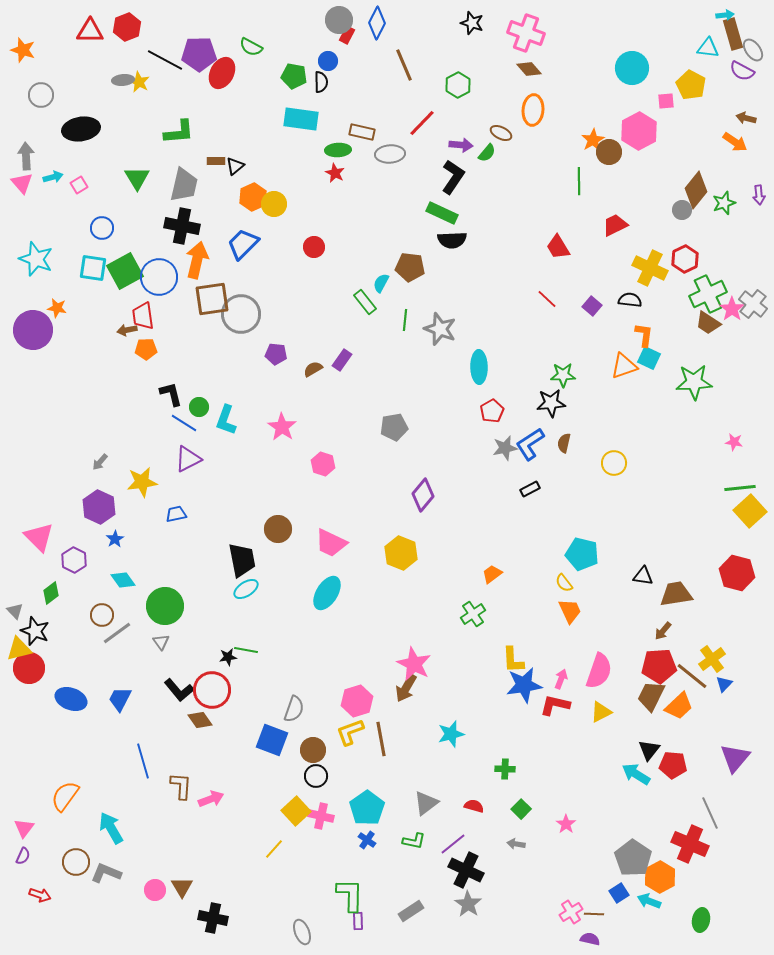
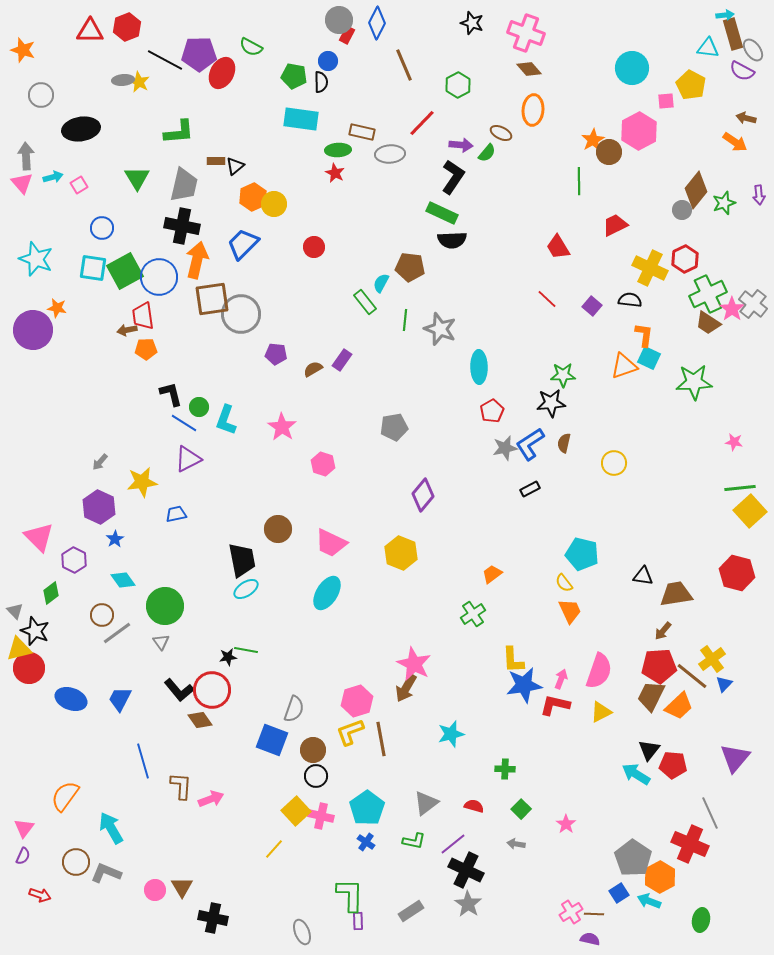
blue cross at (367, 840): moved 1 px left, 2 px down
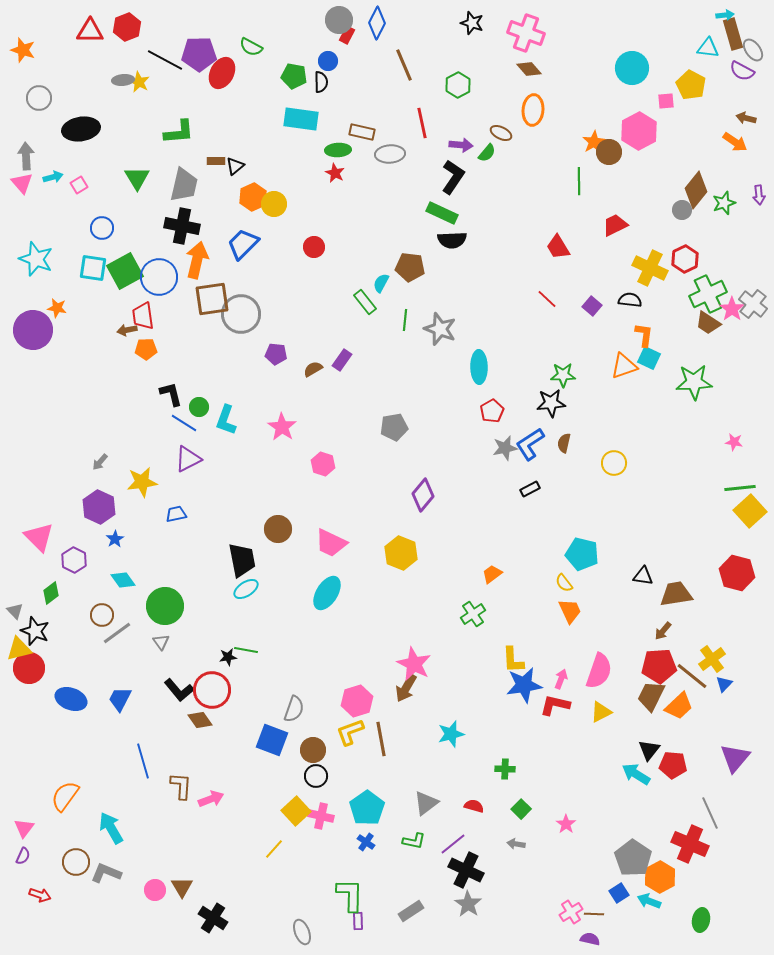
gray circle at (41, 95): moved 2 px left, 3 px down
red line at (422, 123): rotated 56 degrees counterclockwise
orange star at (593, 140): moved 1 px right, 2 px down
black cross at (213, 918): rotated 20 degrees clockwise
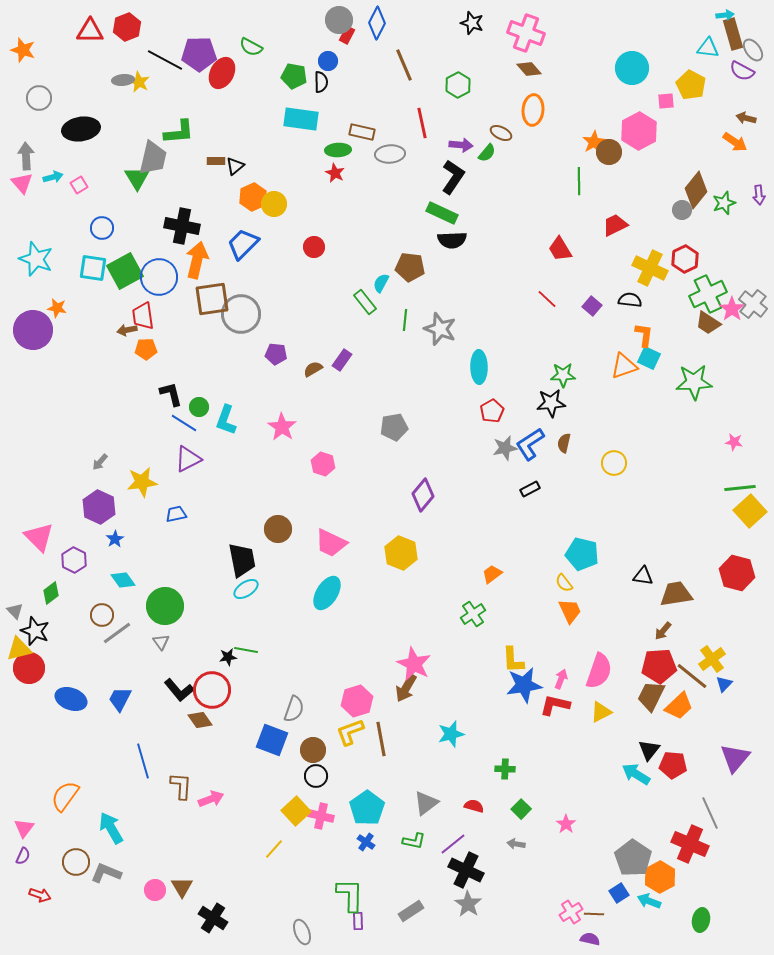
gray trapezoid at (184, 185): moved 31 px left, 27 px up
red trapezoid at (558, 247): moved 2 px right, 2 px down
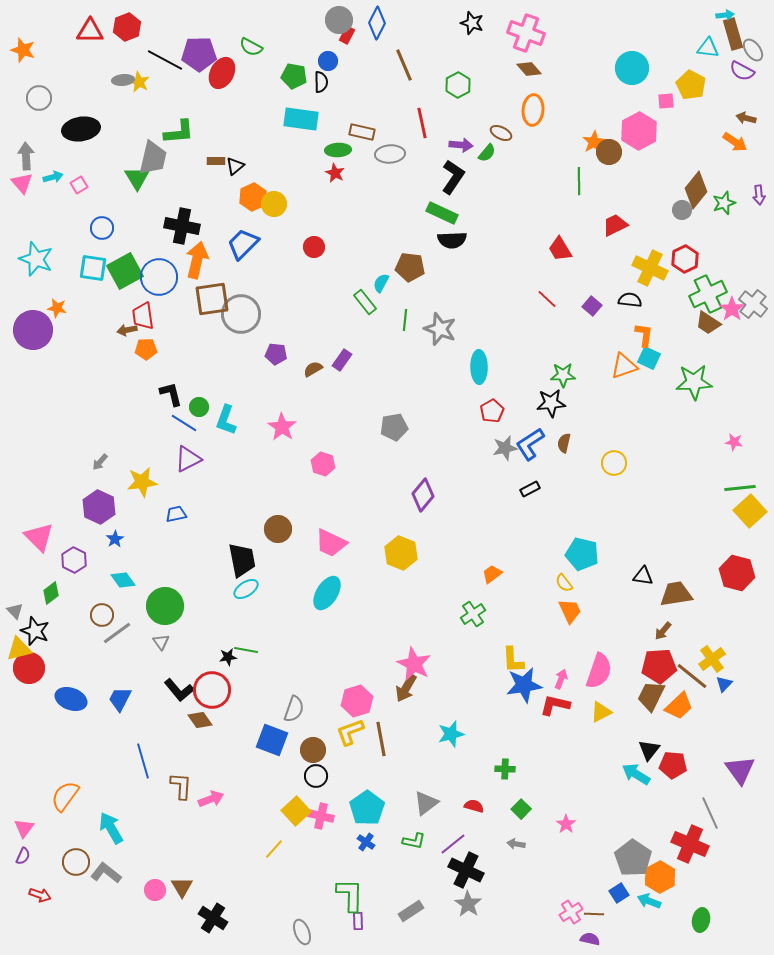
purple triangle at (735, 758): moved 5 px right, 12 px down; rotated 16 degrees counterclockwise
gray L-shape at (106, 873): rotated 16 degrees clockwise
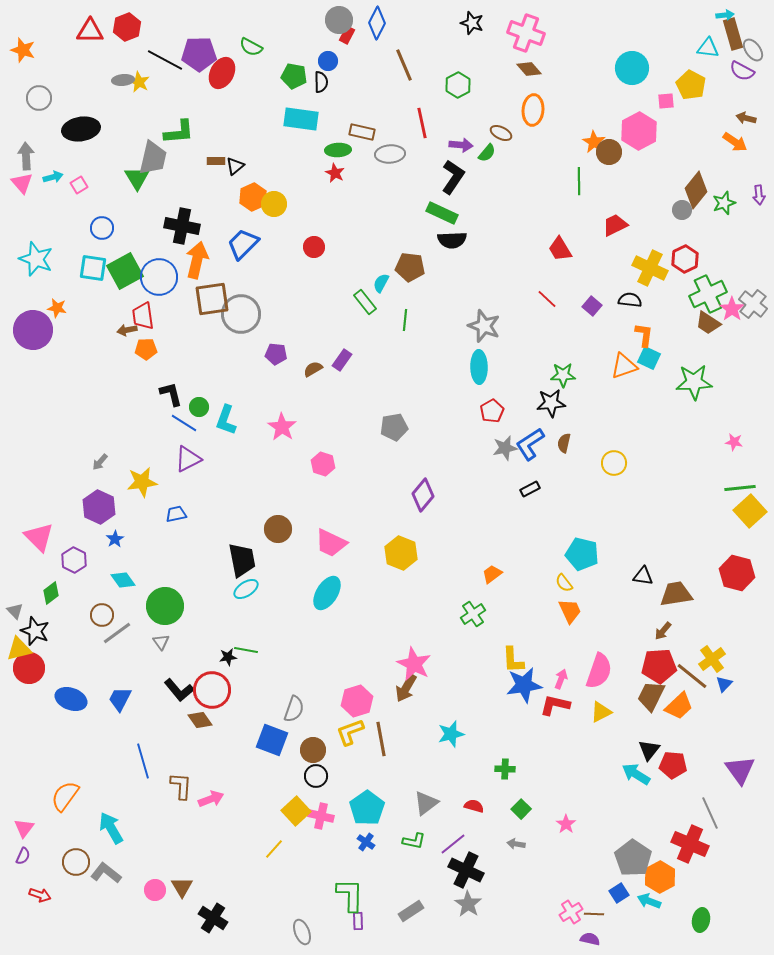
orange star at (594, 142): rotated 10 degrees counterclockwise
gray star at (440, 329): moved 44 px right, 3 px up
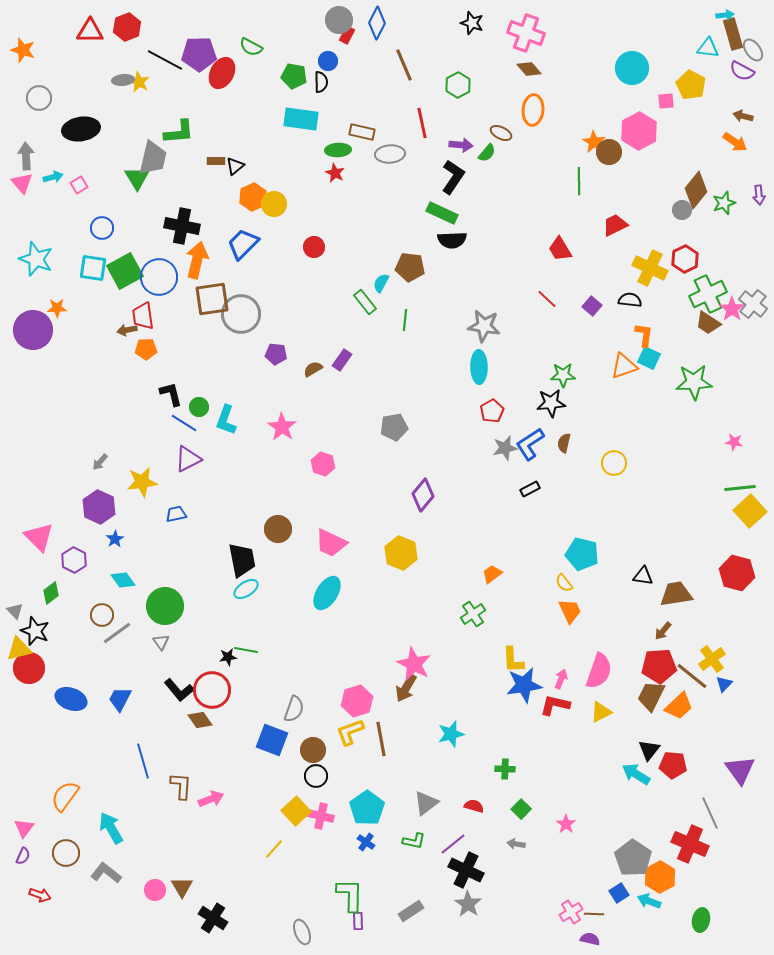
brown arrow at (746, 118): moved 3 px left, 2 px up
orange star at (57, 308): rotated 12 degrees counterclockwise
gray star at (484, 326): rotated 12 degrees counterclockwise
brown circle at (76, 862): moved 10 px left, 9 px up
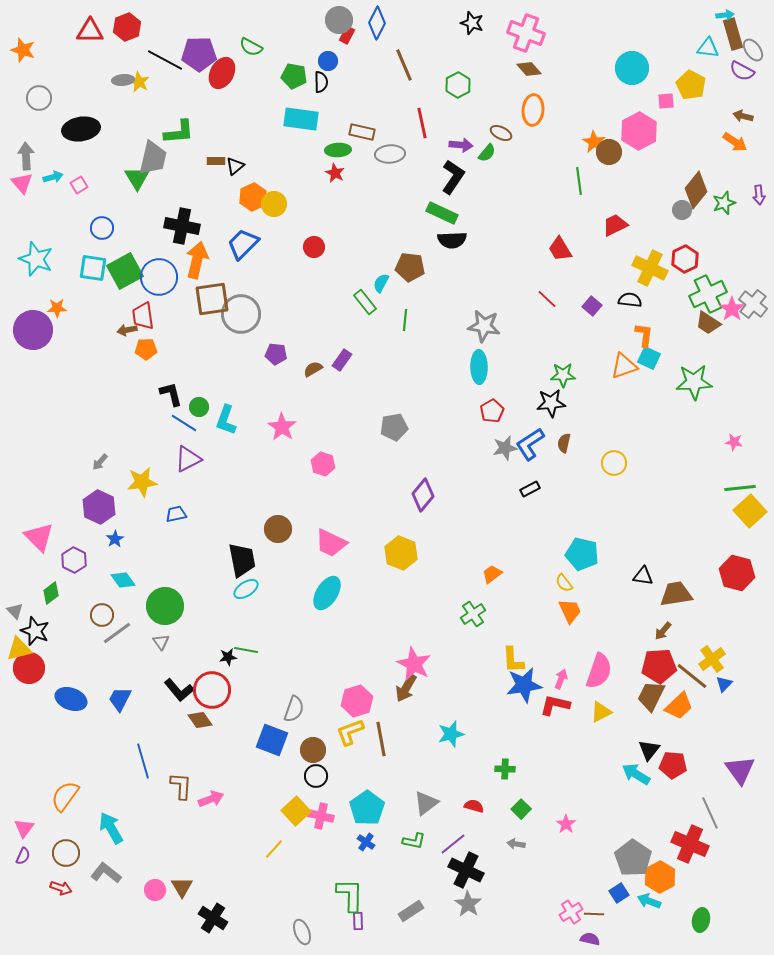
green line at (579, 181): rotated 8 degrees counterclockwise
red arrow at (40, 895): moved 21 px right, 7 px up
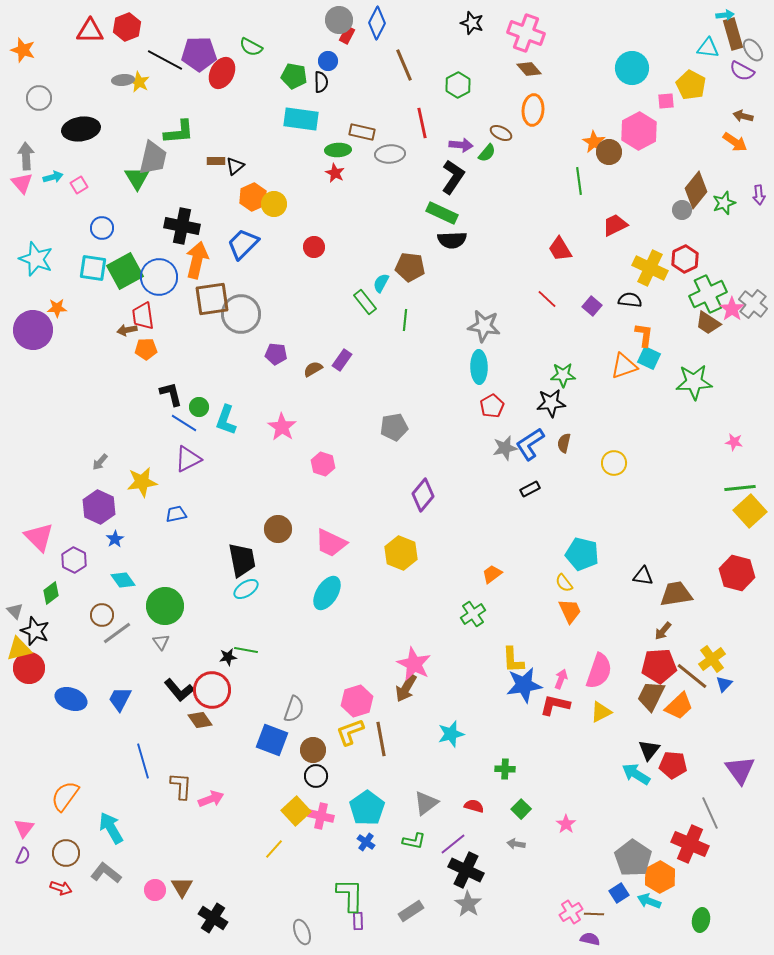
red pentagon at (492, 411): moved 5 px up
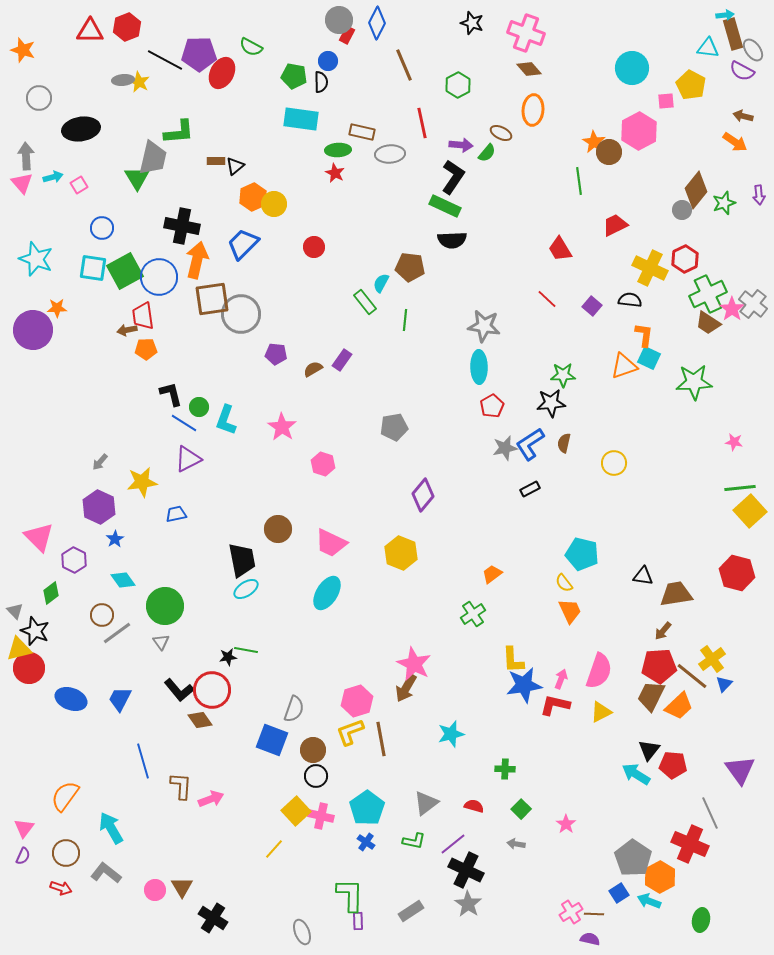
green rectangle at (442, 213): moved 3 px right, 7 px up
